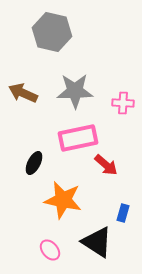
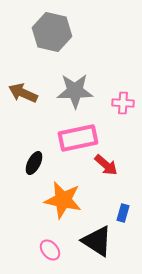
black triangle: moved 1 px up
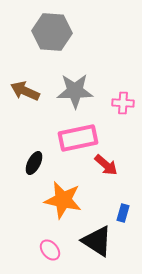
gray hexagon: rotated 9 degrees counterclockwise
brown arrow: moved 2 px right, 2 px up
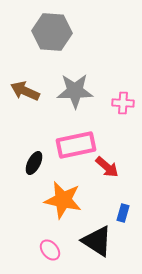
pink rectangle: moved 2 px left, 7 px down
red arrow: moved 1 px right, 2 px down
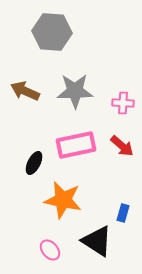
red arrow: moved 15 px right, 21 px up
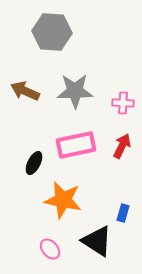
red arrow: rotated 105 degrees counterclockwise
pink ellipse: moved 1 px up
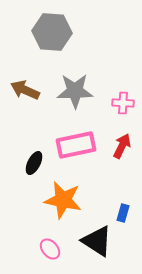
brown arrow: moved 1 px up
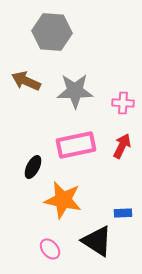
brown arrow: moved 1 px right, 9 px up
black ellipse: moved 1 px left, 4 px down
blue rectangle: rotated 72 degrees clockwise
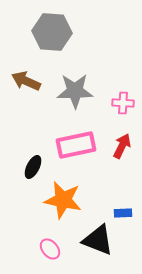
black triangle: moved 1 px right, 1 px up; rotated 12 degrees counterclockwise
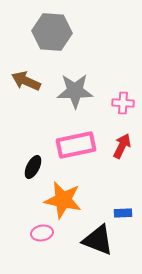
pink ellipse: moved 8 px left, 16 px up; rotated 60 degrees counterclockwise
